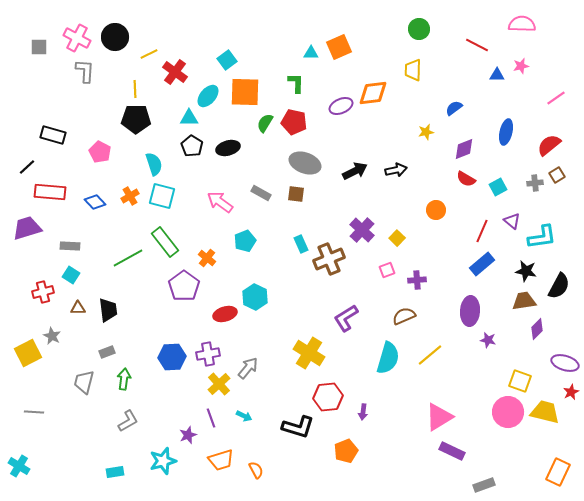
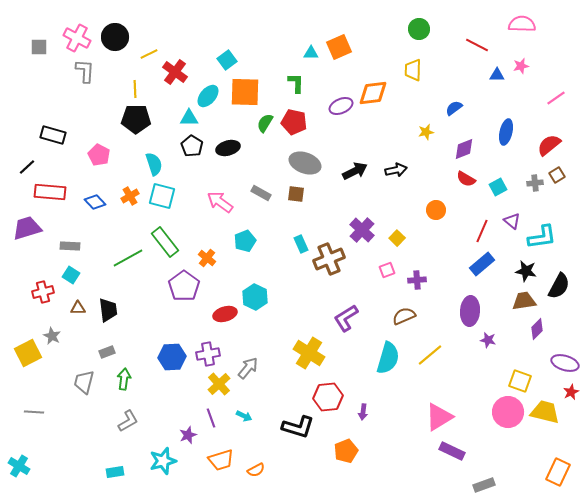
pink pentagon at (100, 152): moved 1 px left, 3 px down
orange semicircle at (256, 470): rotated 90 degrees clockwise
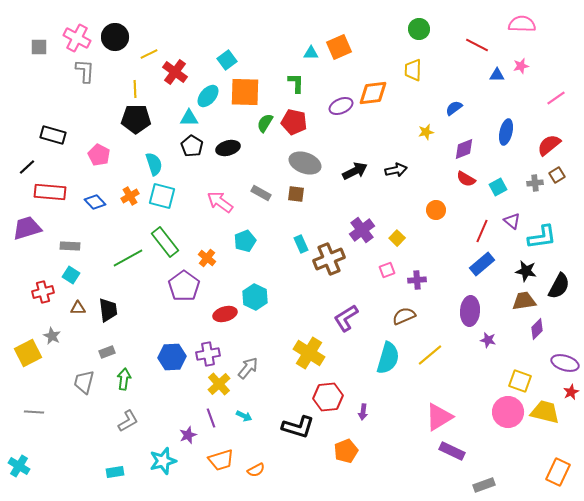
purple cross at (362, 230): rotated 10 degrees clockwise
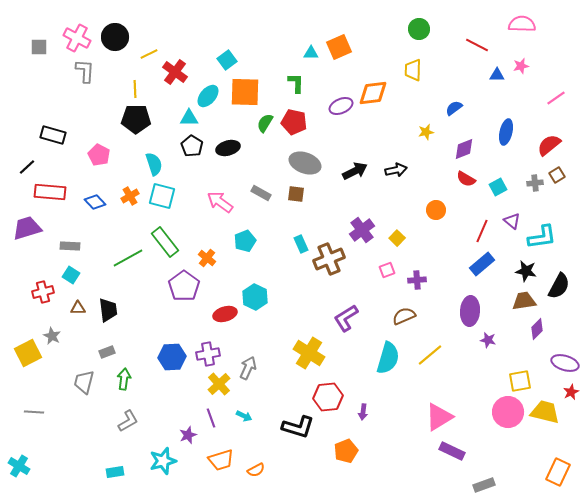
gray arrow at (248, 368): rotated 15 degrees counterclockwise
yellow square at (520, 381): rotated 30 degrees counterclockwise
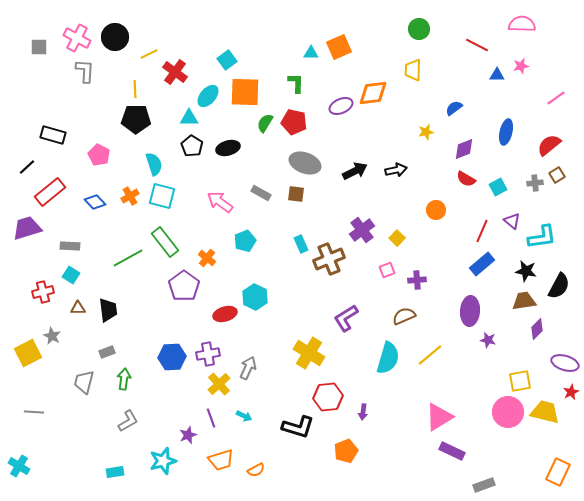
red rectangle at (50, 192): rotated 44 degrees counterclockwise
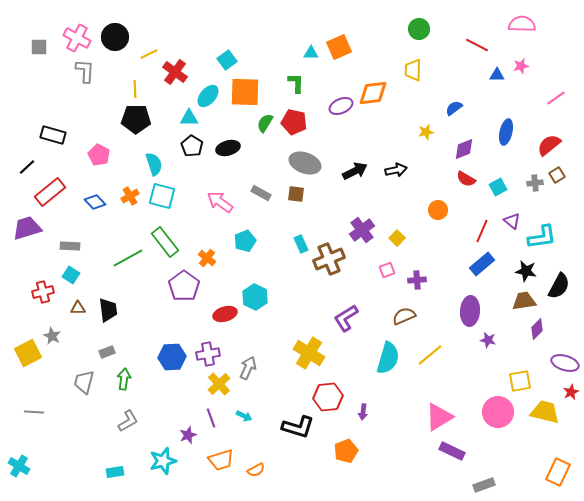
orange circle at (436, 210): moved 2 px right
pink circle at (508, 412): moved 10 px left
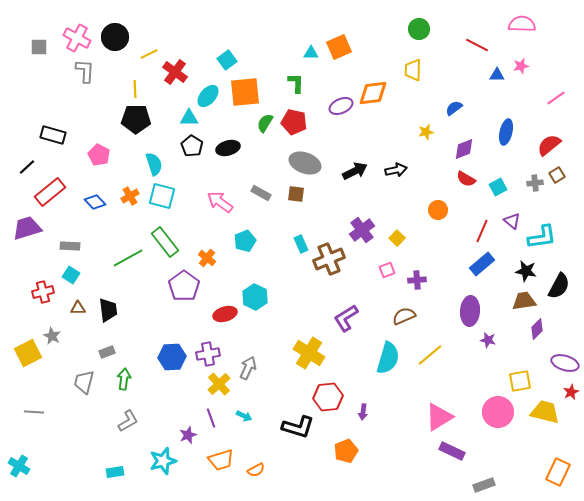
orange square at (245, 92): rotated 8 degrees counterclockwise
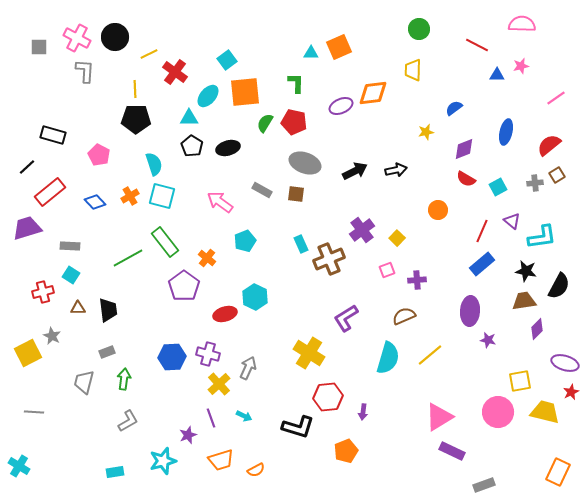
gray rectangle at (261, 193): moved 1 px right, 3 px up
purple cross at (208, 354): rotated 25 degrees clockwise
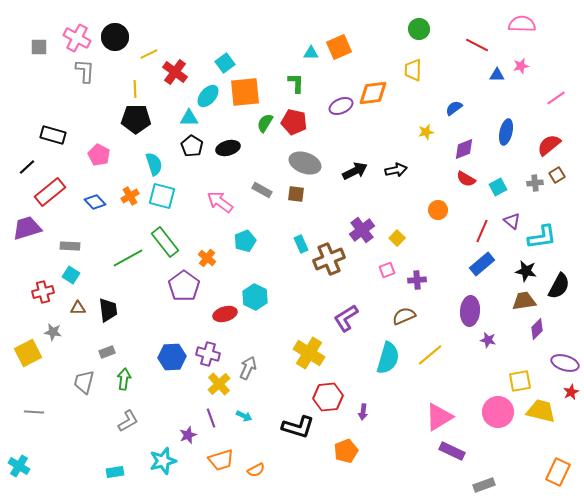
cyan square at (227, 60): moved 2 px left, 3 px down
gray star at (52, 336): moved 1 px right, 4 px up; rotated 18 degrees counterclockwise
yellow trapezoid at (545, 412): moved 4 px left, 1 px up
